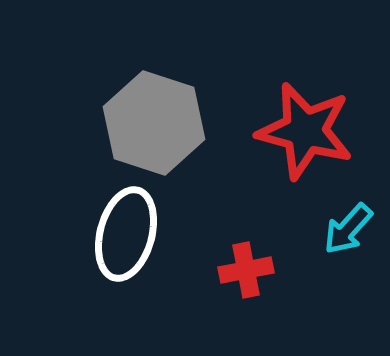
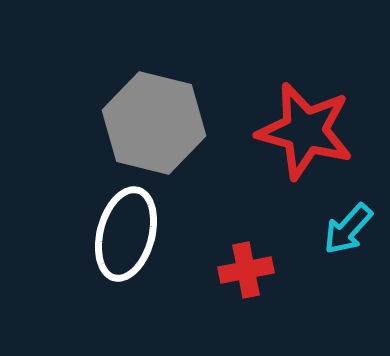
gray hexagon: rotated 4 degrees counterclockwise
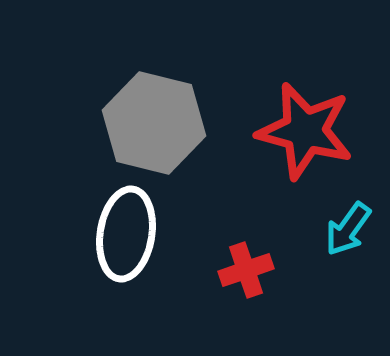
cyan arrow: rotated 6 degrees counterclockwise
white ellipse: rotated 6 degrees counterclockwise
red cross: rotated 8 degrees counterclockwise
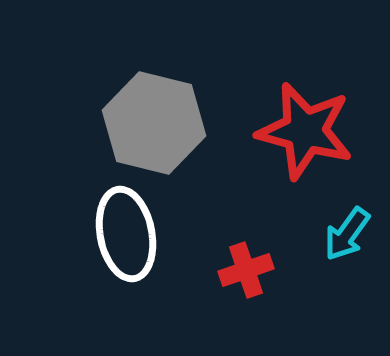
cyan arrow: moved 1 px left, 5 px down
white ellipse: rotated 20 degrees counterclockwise
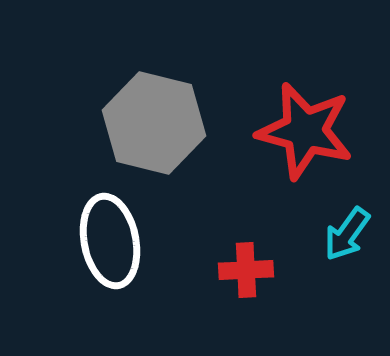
white ellipse: moved 16 px left, 7 px down
red cross: rotated 16 degrees clockwise
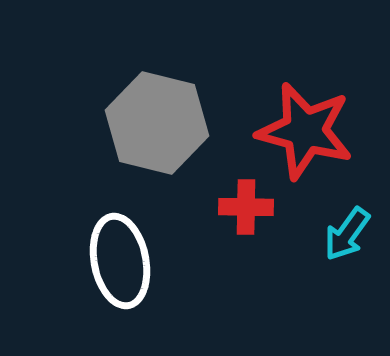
gray hexagon: moved 3 px right
white ellipse: moved 10 px right, 20 px down
red cross: moved 63 px up; rotated 4 degrees clockwise
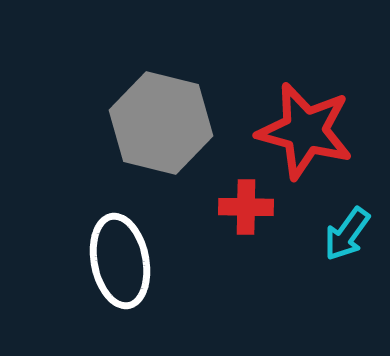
gray hexagon: moved 4 px right
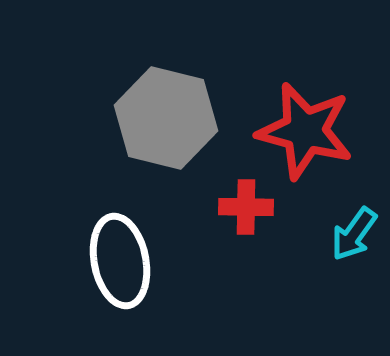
gray hexagon: moved 5 px right, 5 px up
cyan arrow: moved 7 px right
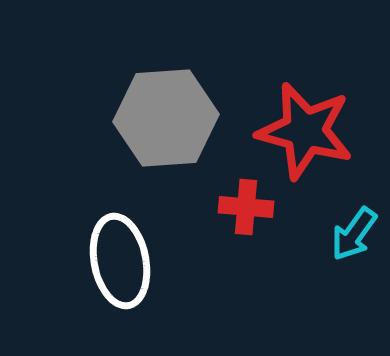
gray hexagon: rotated 18 degrees counterclockwise
red cross: rotated 4 degrees clockwise
